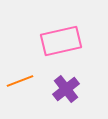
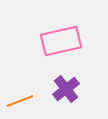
orange line: moved 20 px down
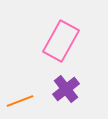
pink rectangle: rotated 48 degrees counterclockwise
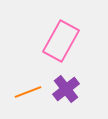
orange line: moved 8 px right, 9 px up
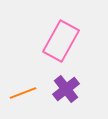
orange line: moved 5 px left, 1 px down
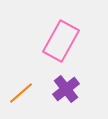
orange line: moved 2 px left; rotated 20 degrees counterclockwise
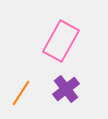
orange line: rotated 16 degrees counterclockwise
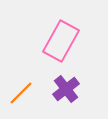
orange line: rotated 12 degrees clockwise
